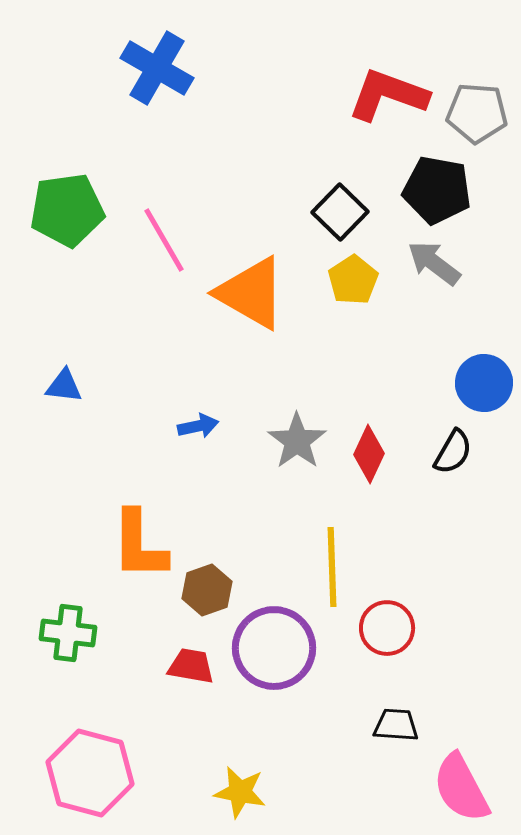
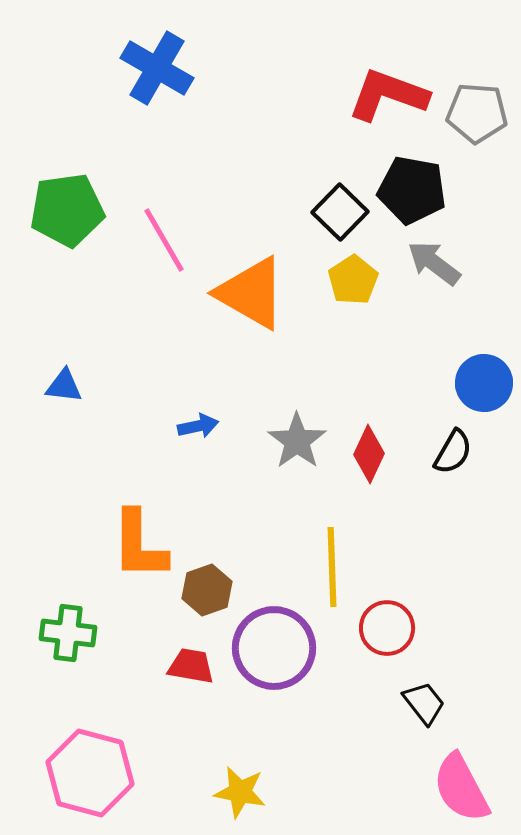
black pentagon: moved 25 px left
black trapezoid: moved 28 px right, 22 px up; rotated 48 degrees clockwise
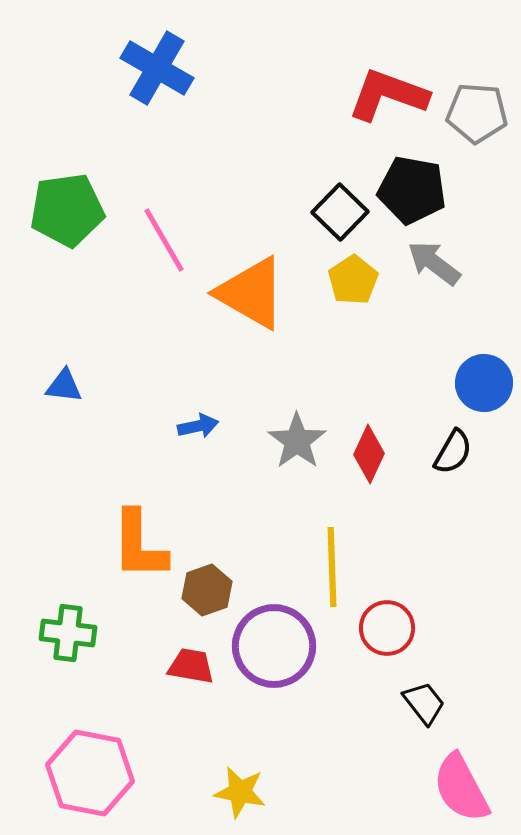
purple circle: moved 2 px up
pink hexagon: rotated 4 degrees counterclockwise
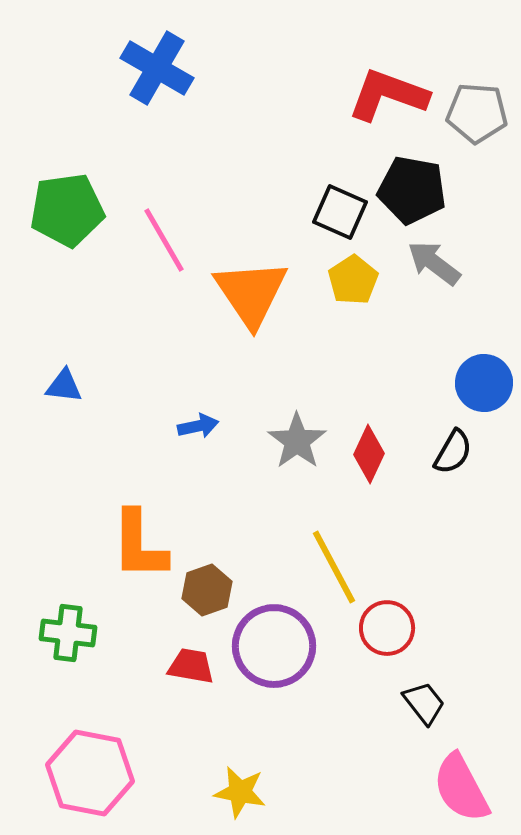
black square: rotated 20 degrees counterclockwise
orange triangle: rotated 26 degrees clockwise
yellow line: moved 2 px right; rotated 26 degrees counterclockwise
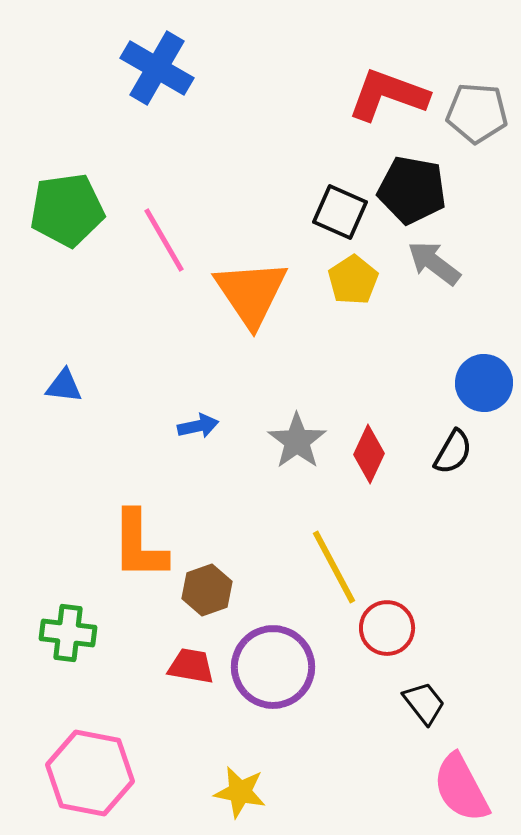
purple circle: moved 1 px left, 21 px down
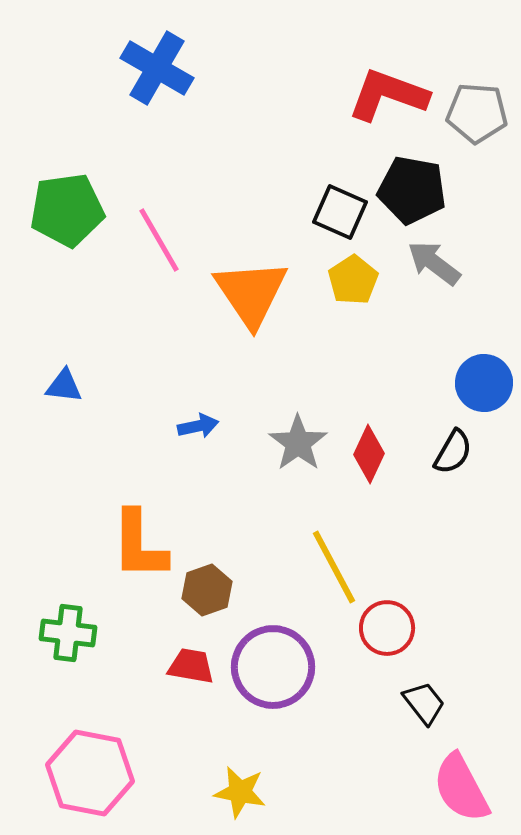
pink line: moved 5 px left
gray star: moved 1 px right, 2 px down
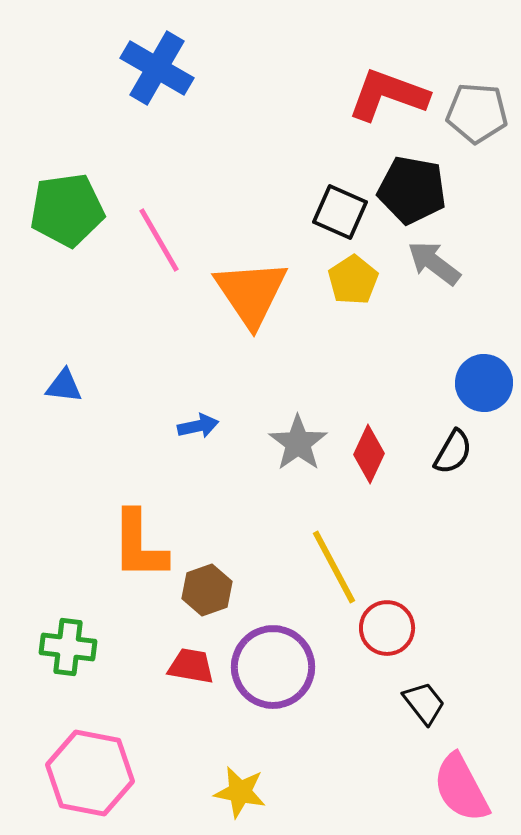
green cross: moved 14 px down
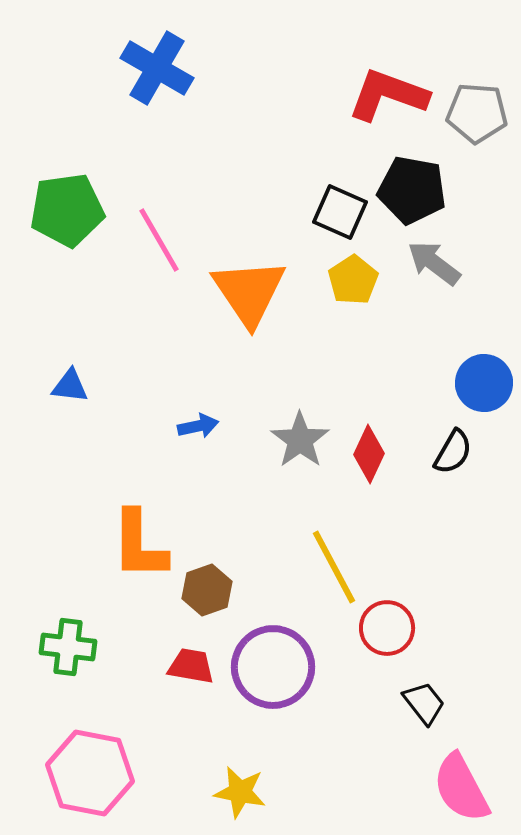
orange triangle: moved 2 px left, 1 px up
blue triangle: moved 6 px right
gray star: moved 2 px right, 3 px up
